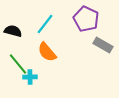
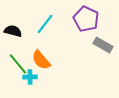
orange semicircle: moved 6 px left, 8 px down
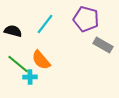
purple pentagon: rotated 10 degrees counterclockwise
green line: rotated 10 degrees counterclockwise
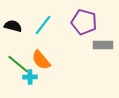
purple pentagon: moved 2 px left, 3 px down
cyan line: moved 2 px left, 1 px down
black semicircle: moved 5 px up
gray rectangle: rotated 30 degrees counterclockwise
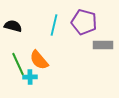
cyan line: moved 11 px right; rotated 25 degrees counterclockwise
orange semicircle: moved 2 px left
green line: rotated 25 degrees clockwise
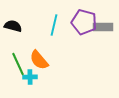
gray rectangle: moved 18 px up
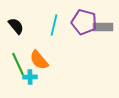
black semicircle: moved 3 px right; rotated 36 degrees clockwise
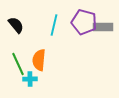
black semicircle: moved 1 px up
orange semicircle: rotated 45 degrees clockwise
cyan cross: moved 2 px down
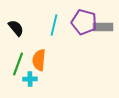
black semicircle: moved 3 px down
green line: rotated 45 degrees clockwise
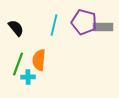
cyan cross: moved 2 px left, 2 px up
